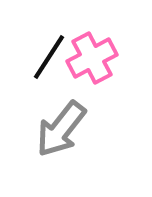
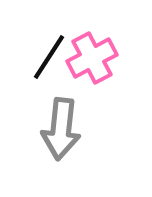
gray arrow: rotated 32 degrees counterclockwise
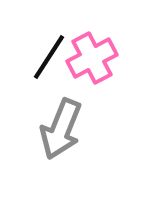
gray arrow: rotated 16 degrees clockwise
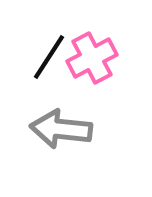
gray arrow: rotated 74 degrees clockwise
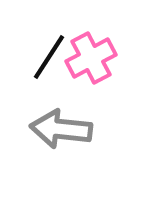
pink cross: moved 1 px left
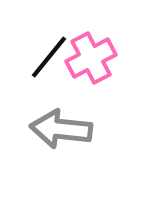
black line: rotated 6 degrees clockwise
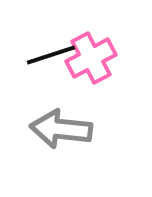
black line: moved 2 px right, 2 px up; rotated 33 degrees clockwise
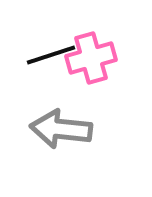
pink cross: rotated 12 degrees clockwise
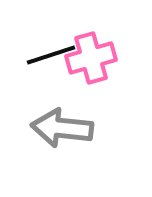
gray arrow: moved 1 px right, 1 px up
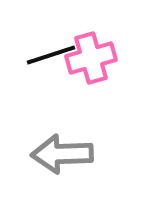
gray arrow: moved 26 px down; rotated 8 degrees counterclockwise
